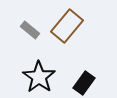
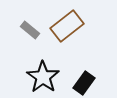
brown rectangle: rotated 12 degrees clockwise
black star: moved 4 px right
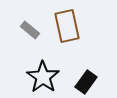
brown rectangle: rotated 64 degrees counterclockwise
black rectangle: moved 2 px right, 1 px up
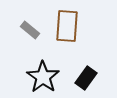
brown rectangle: rotated 16 degrees clockwise
black rectangle: moved 4 px up
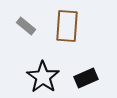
gray rectangle: moved 4 px left, 4 px up
black rectangle: rotated 30 degrees clockwise
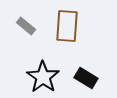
black rectangle: rotated 55 degrees clockwise
